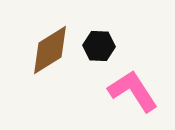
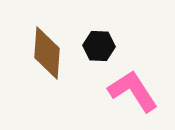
brown diamond: moved 3 px left, 3 px down; rotated 54 degrees counterclockwise
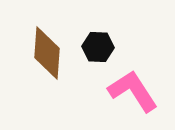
black hexagon: moved 1 px left, 1 px down
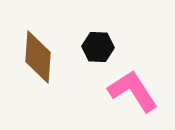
brown diamond: moved 9 px left, 4 px down
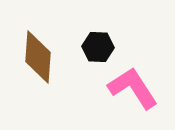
pink L-shape: moved 3 px up
